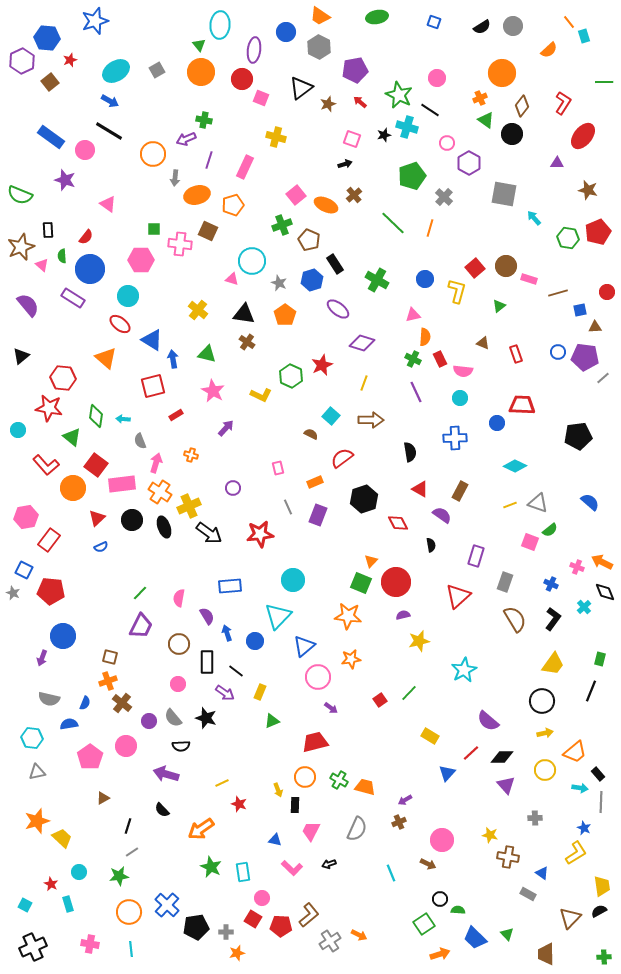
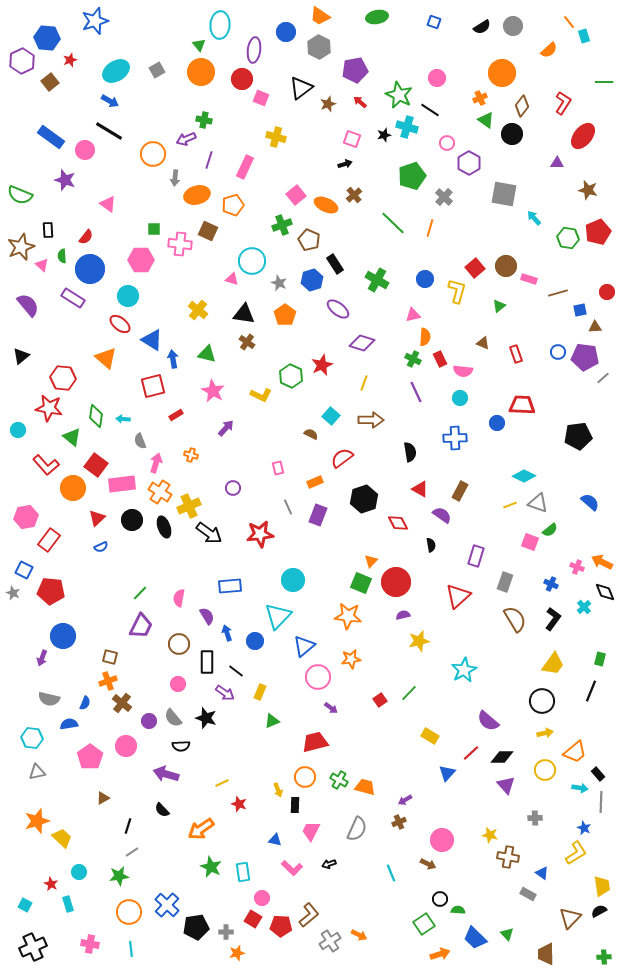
cyan diamond at (515, 466): moved 9 px right, 10 px down
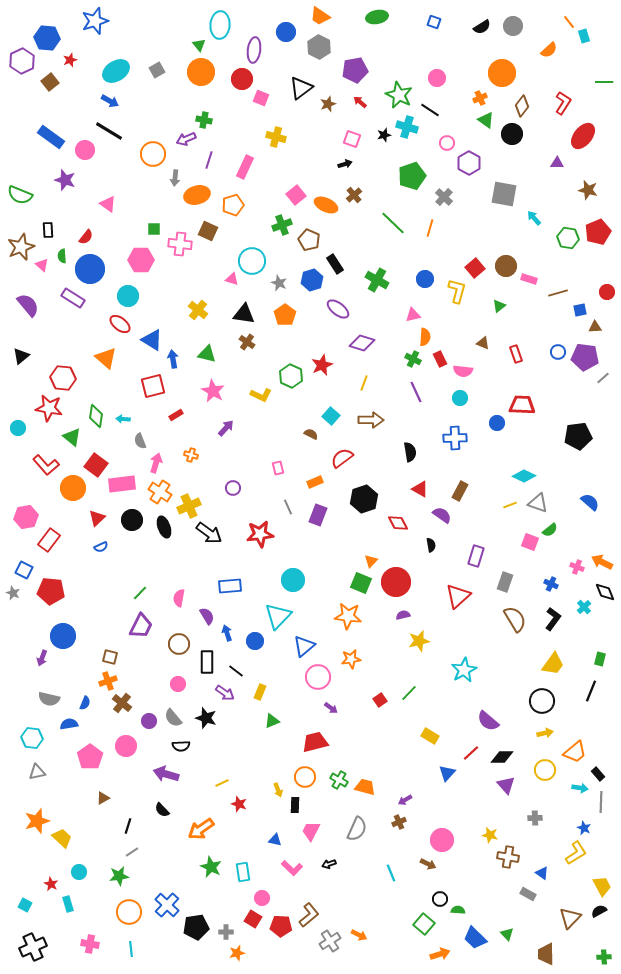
cyan circle at (18, 430): moved 2 px up
yellow trapezoid at (602, 886): rotated 20 degrees counterclockwise
green square at (424, 924): rotated 15 degrees counterclockwise
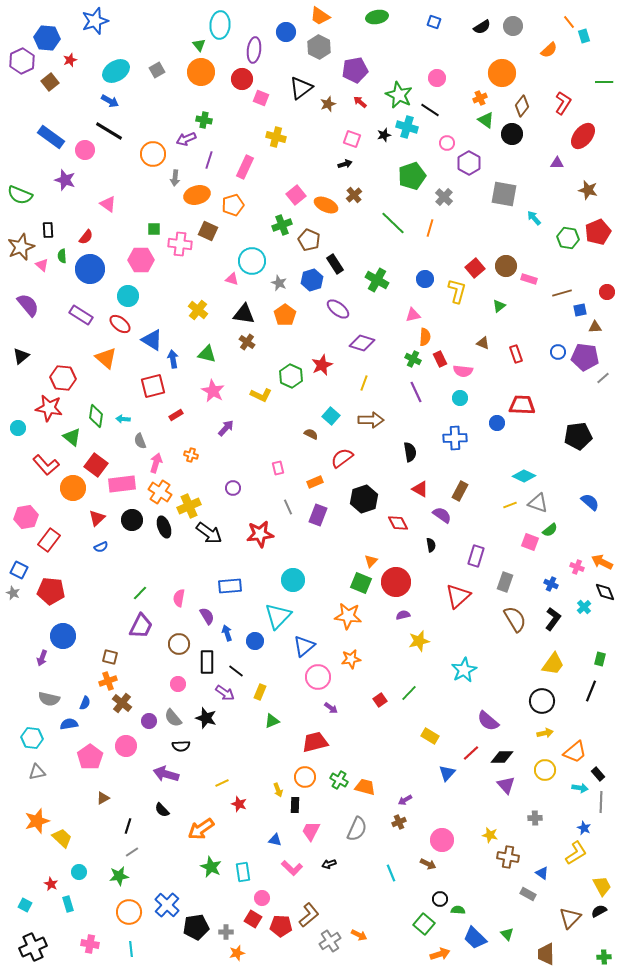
brown line at (558, 293): moved 4 px right
purple rectangle at (73, 298): moved 8 px right, 17 px down
blue square at (24, 570): moved 5 px left
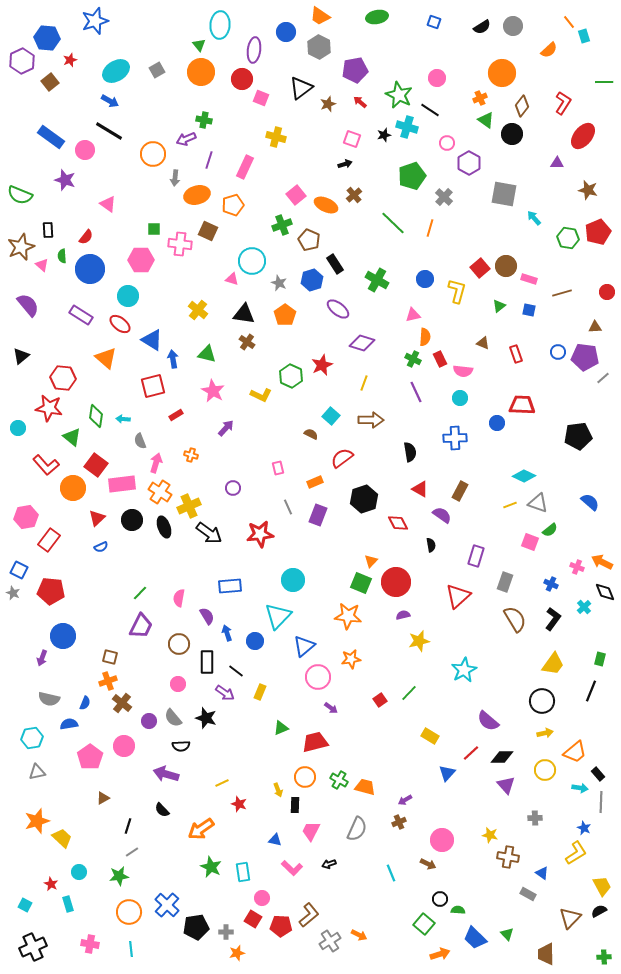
red square at (475, 268): moved 5 px right
blue square at (580, 310): moved 51 px left; rotated 24 degrees clockwise
green triangle at (272, 721): moved 9 px right, 7 px down
cyan hexagon at (32, 738): rotated 15 degrees counterclockwise
pink circle at (126, 746): moved 2 px left
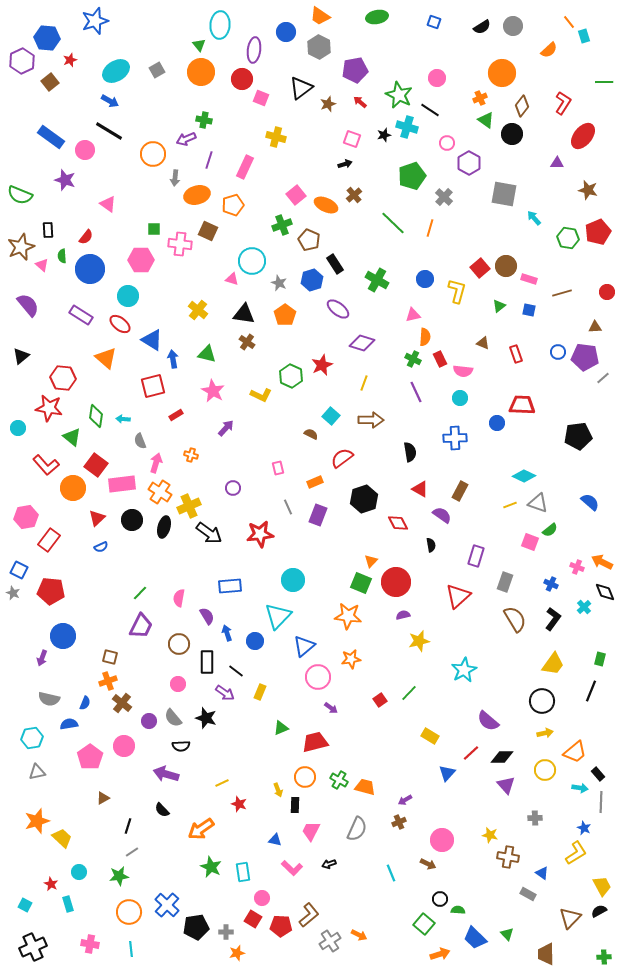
black ellipse at (164, 527): rotated 35 degrees clockwise
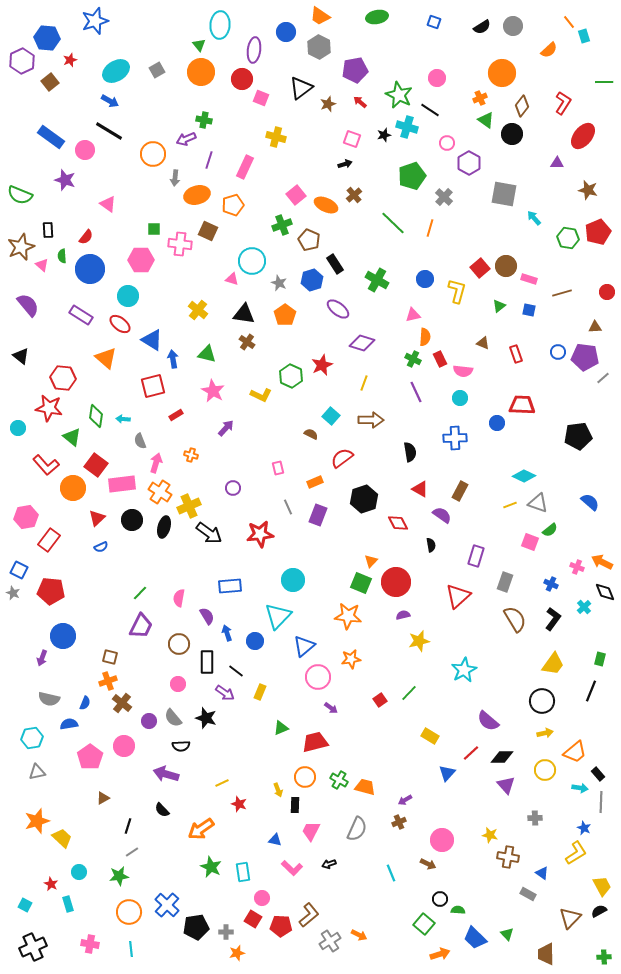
black triangle at (21, 356): rotated 42 degrees counterclockwise
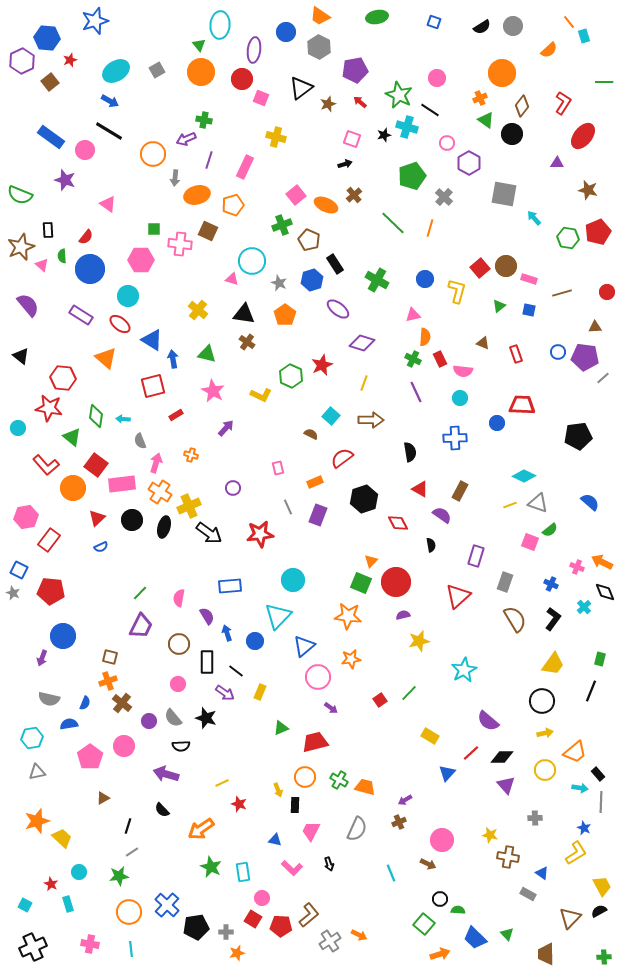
black arrow at (329, 864): rotated 88 degrees counterclockwise
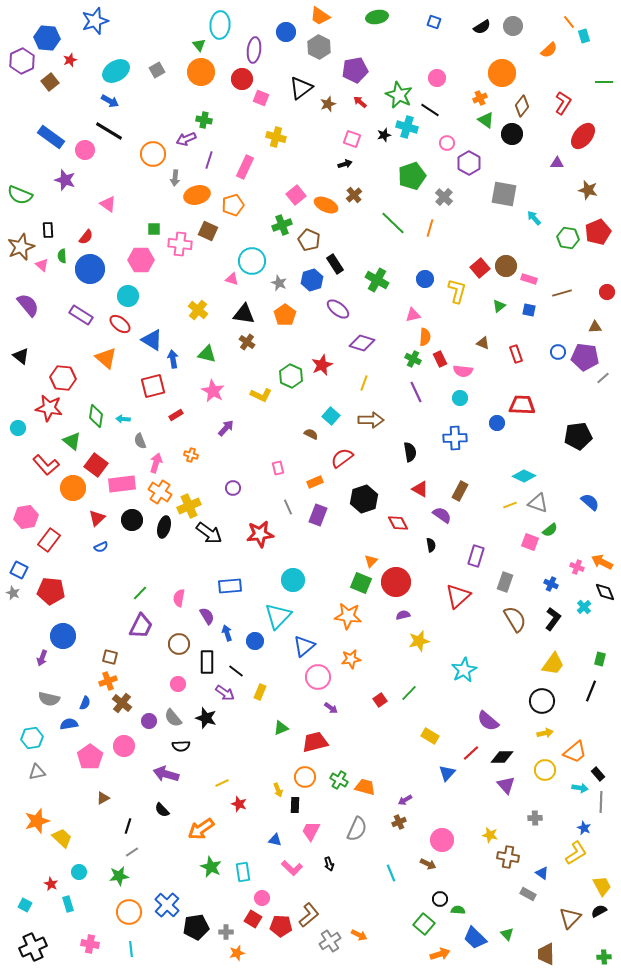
green triangle at (72, 437): moved 4 px down
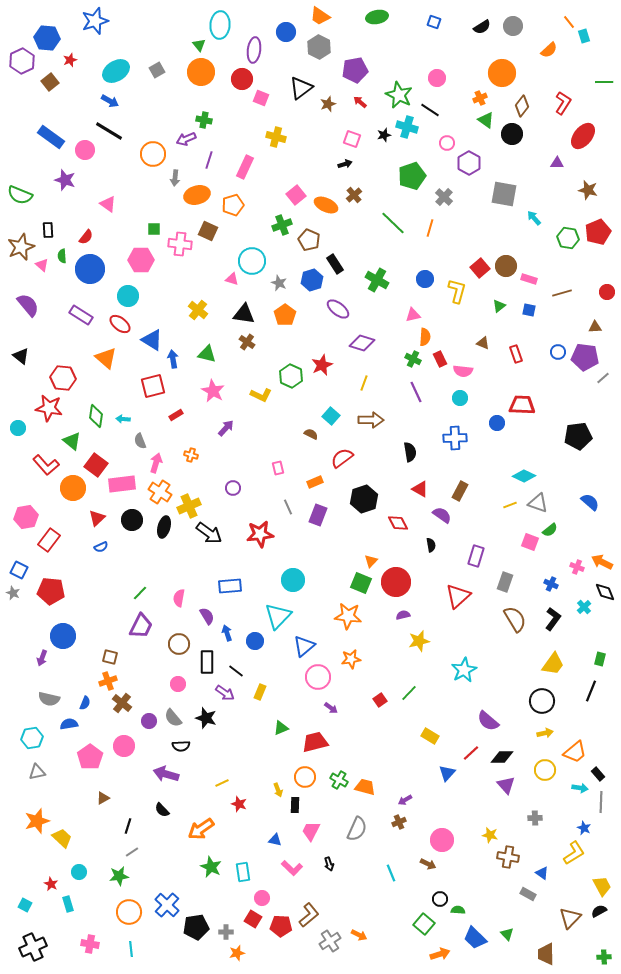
yellow L-shape at (576, 853): moved 2 px left
